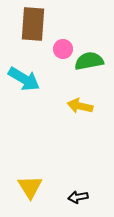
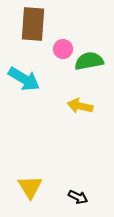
black arrow: rotated 144 degrees counterclockwise
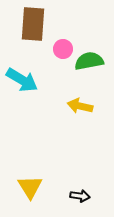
cyan arrow: moved 2 px left, 1 px down
black arrow: moved 2 px right, 1 px up; rotated 18 degrees counterclockwise
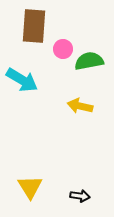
brown rectangle: moved 1 px right, 2 px down
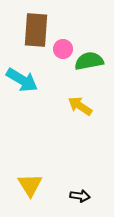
brown rectangle: moved 2 px right, 4 px down
yellow arrow: rotated 20 degrees clockwise
yellow triangle: moved 2 px up
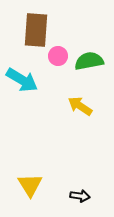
pink circle: moved 5 px left, 7 px down
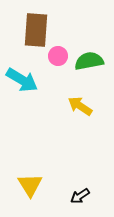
black arrow: rotated 138 degrees clockwise
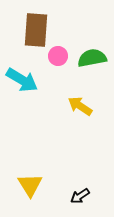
green semicircle: moved 3 px right, 3 px up
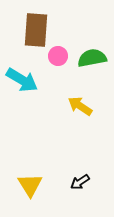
black arrow: moved 14 px up
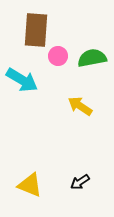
yellow triangle: rotated 36 degrees counterclockwise
